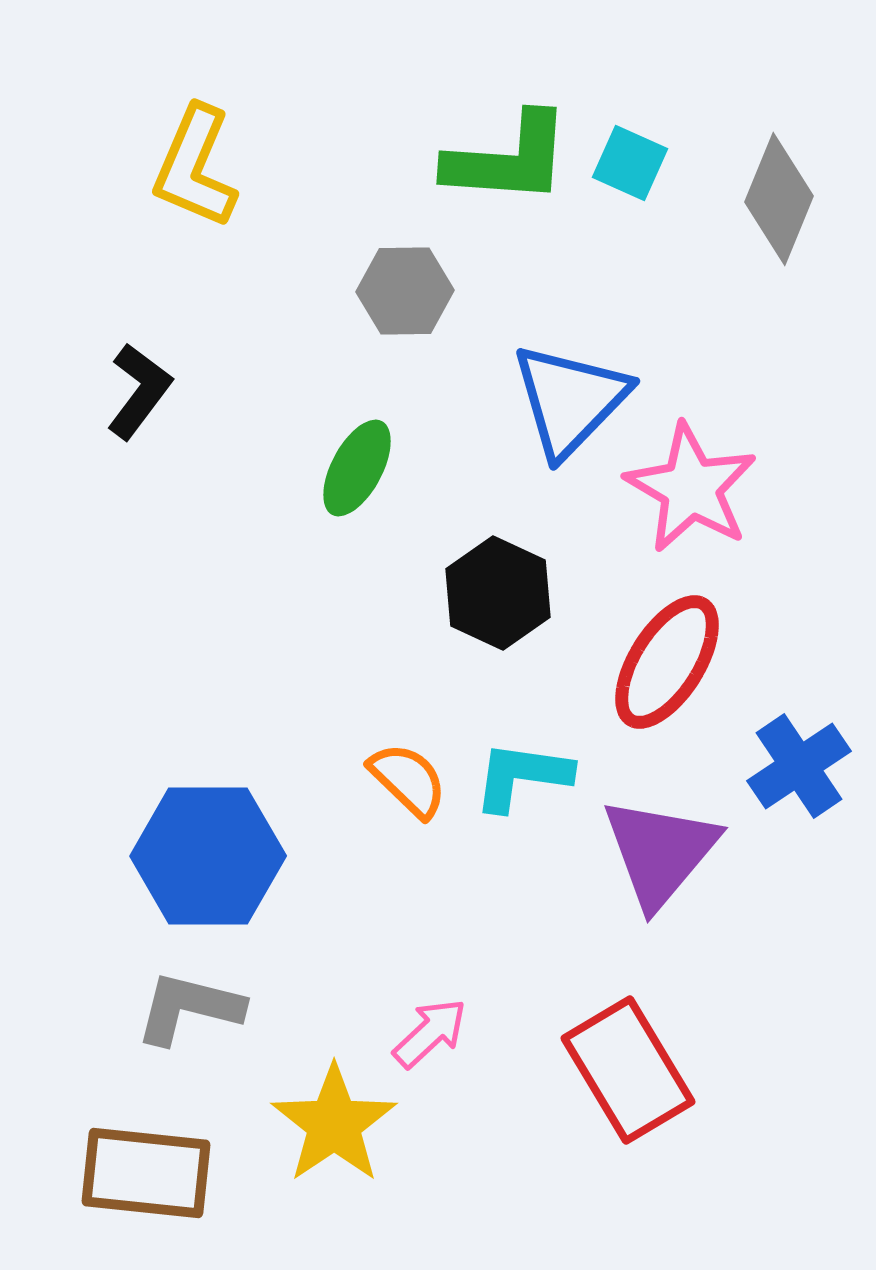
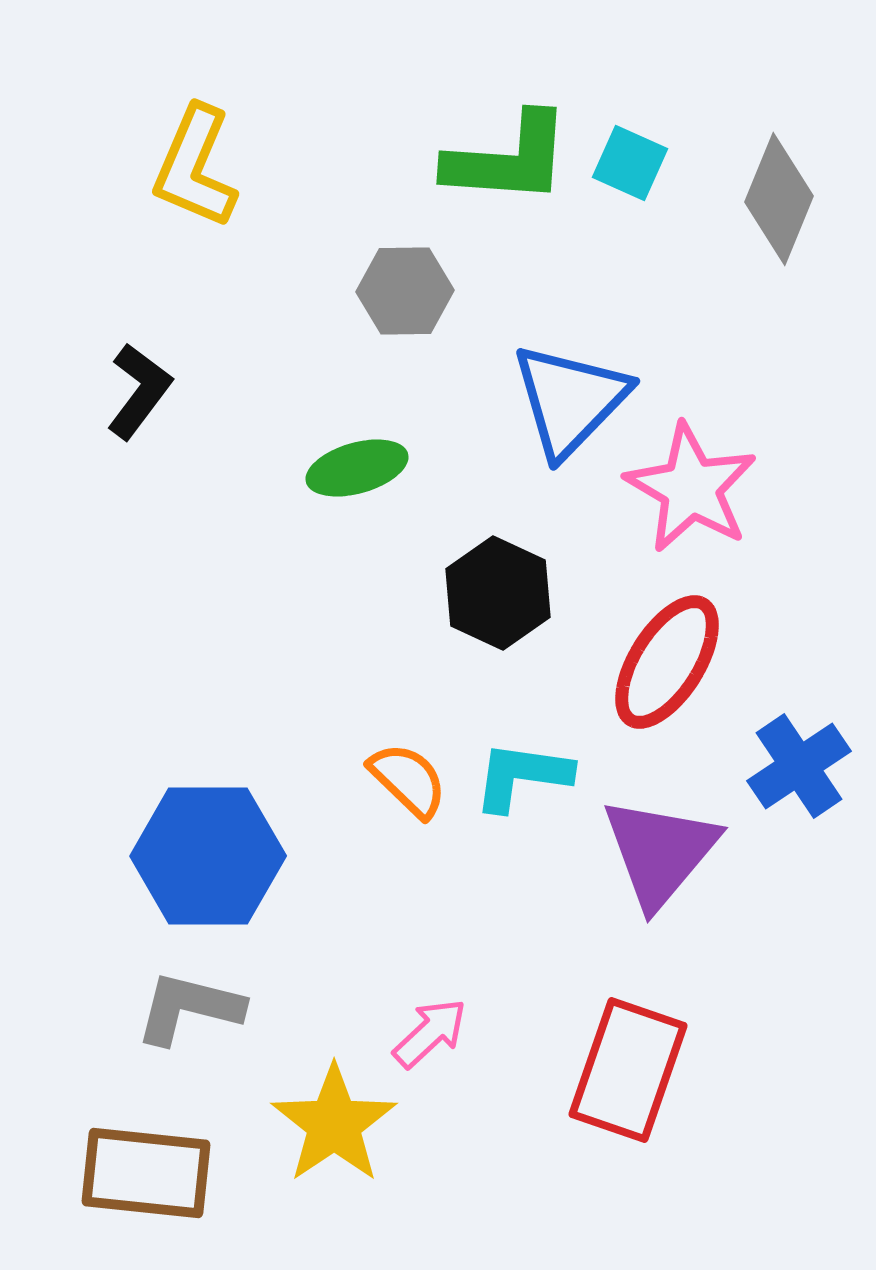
green ellipse: rotated 46 degrees clockwise
red rectangle: rotated 50 degrees clockwise
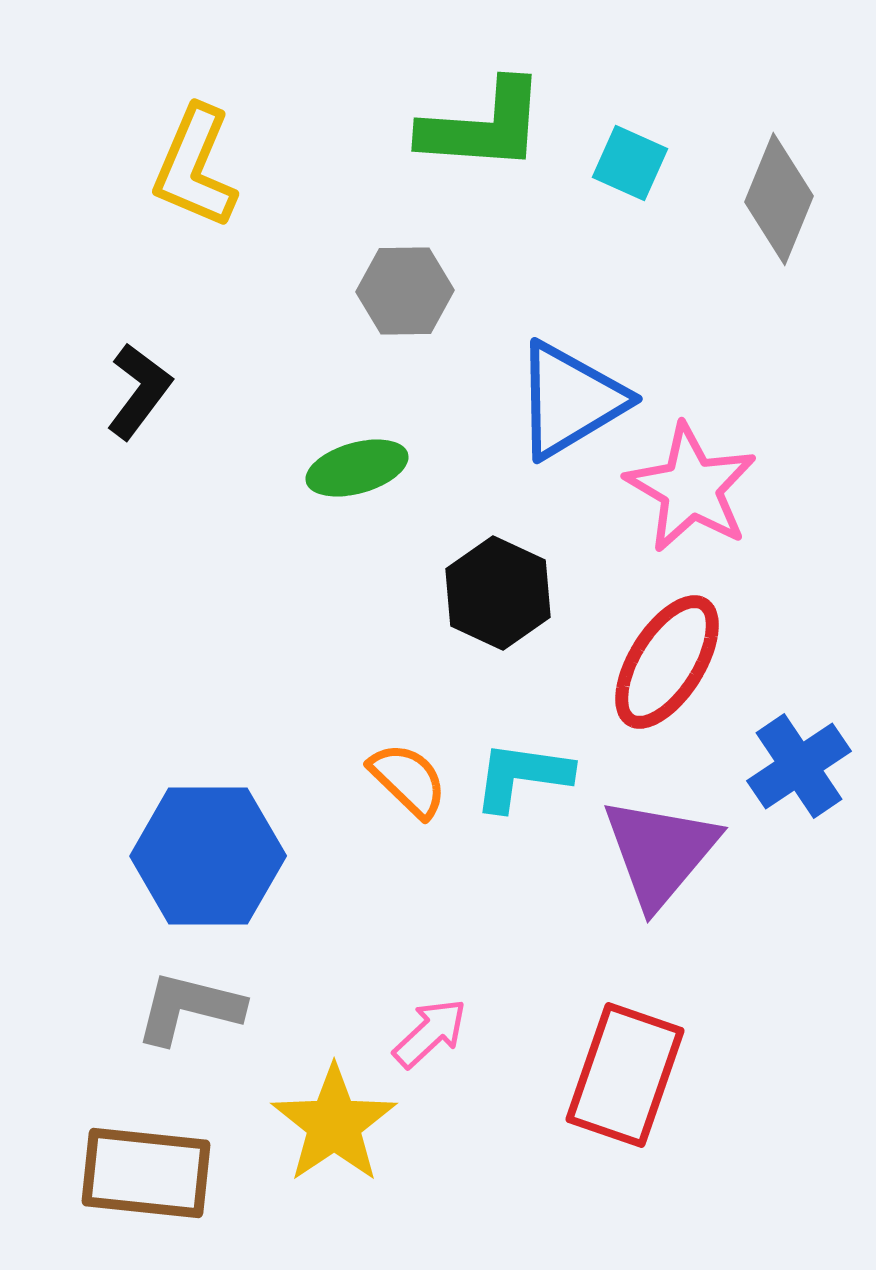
green L-shape: moved 25 px left, 33 px up
blue triangle: rotated 15 degrees clockwise
red rectangle: moved 3 px left, 5 px down
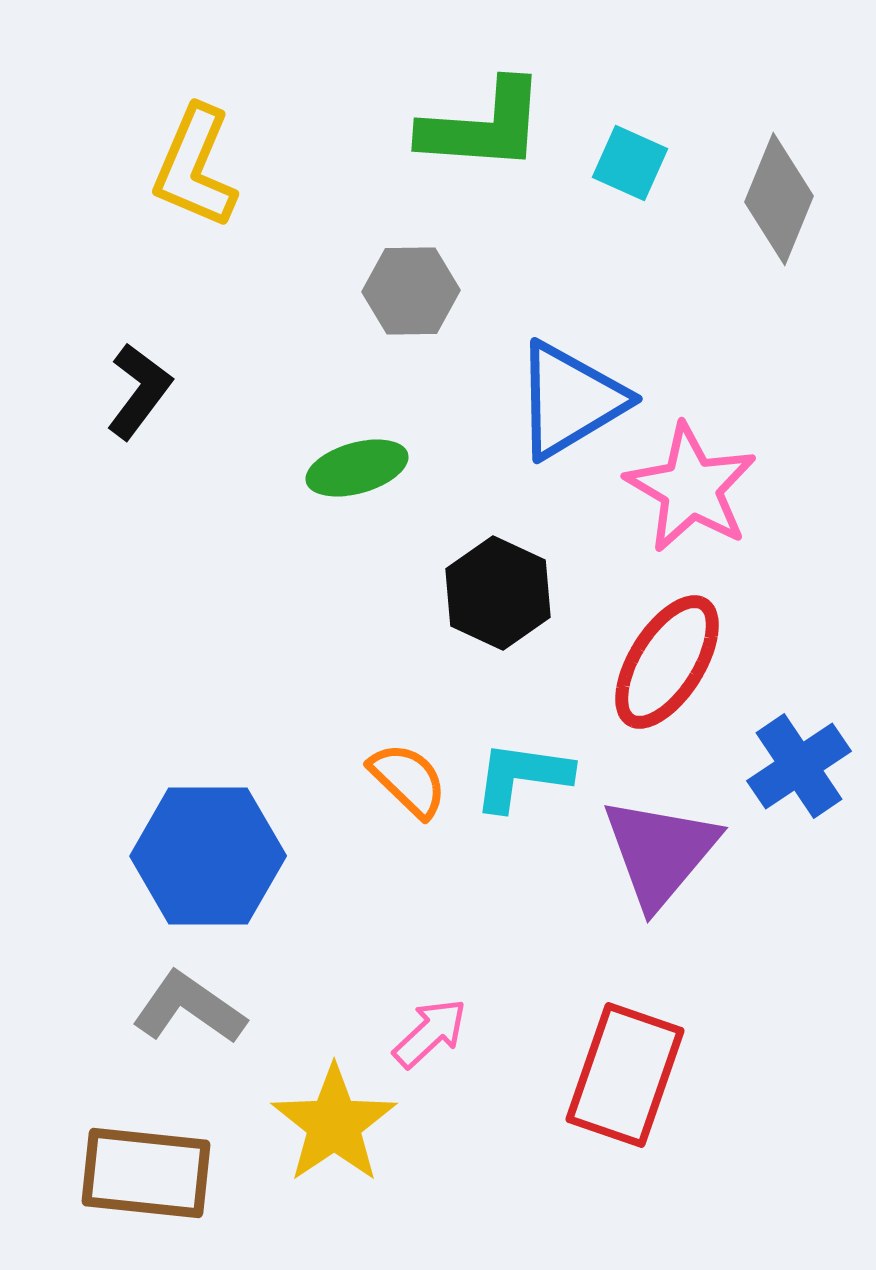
gray hexagon: moved 6 px right
gray L-shape: rotated 21 degrees clockwise
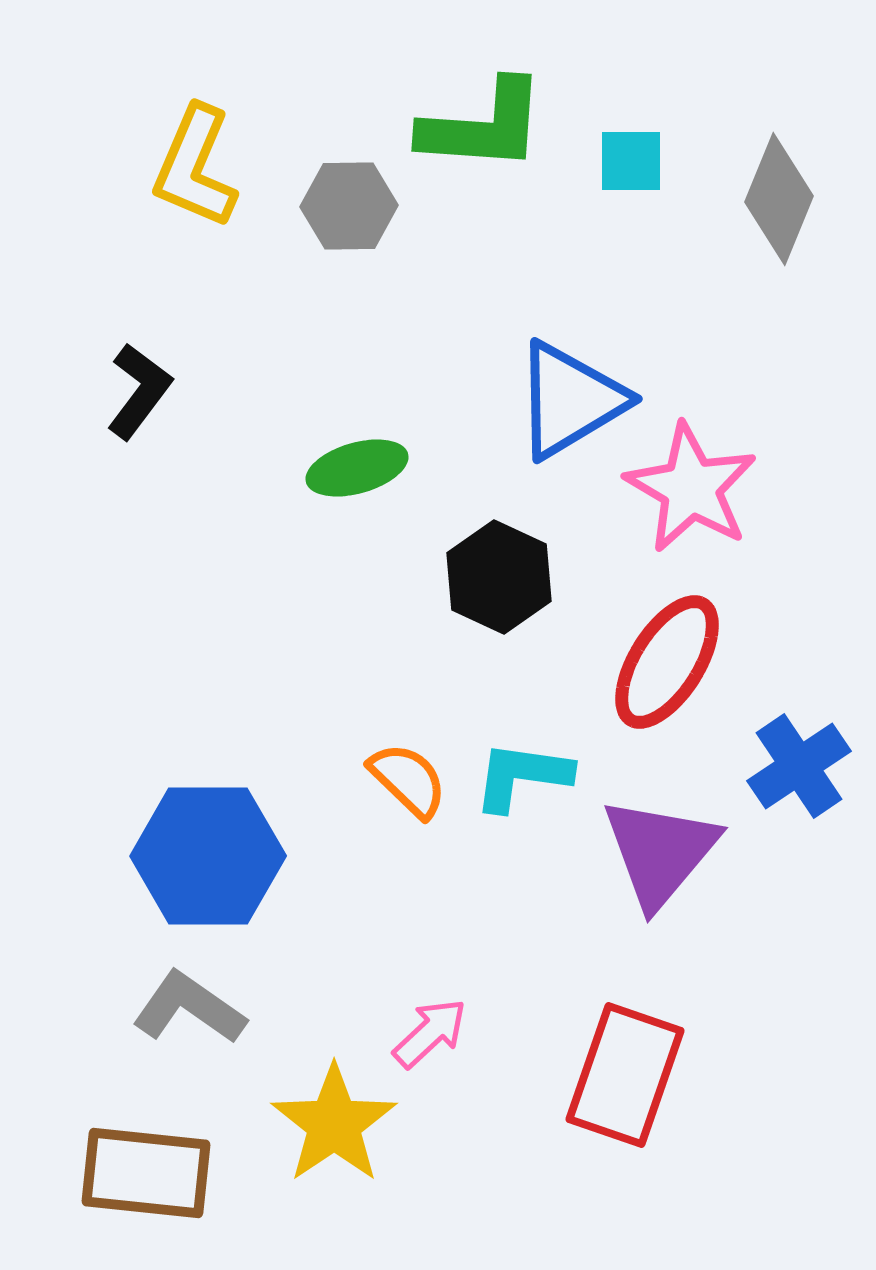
cyan square: moved 1 px right, 2 px up; rotated 24 degrees counterclockwise
gray hexagon: moved 62 px left, 85 px up
black hexagon: moved 1 px right, 16 px up
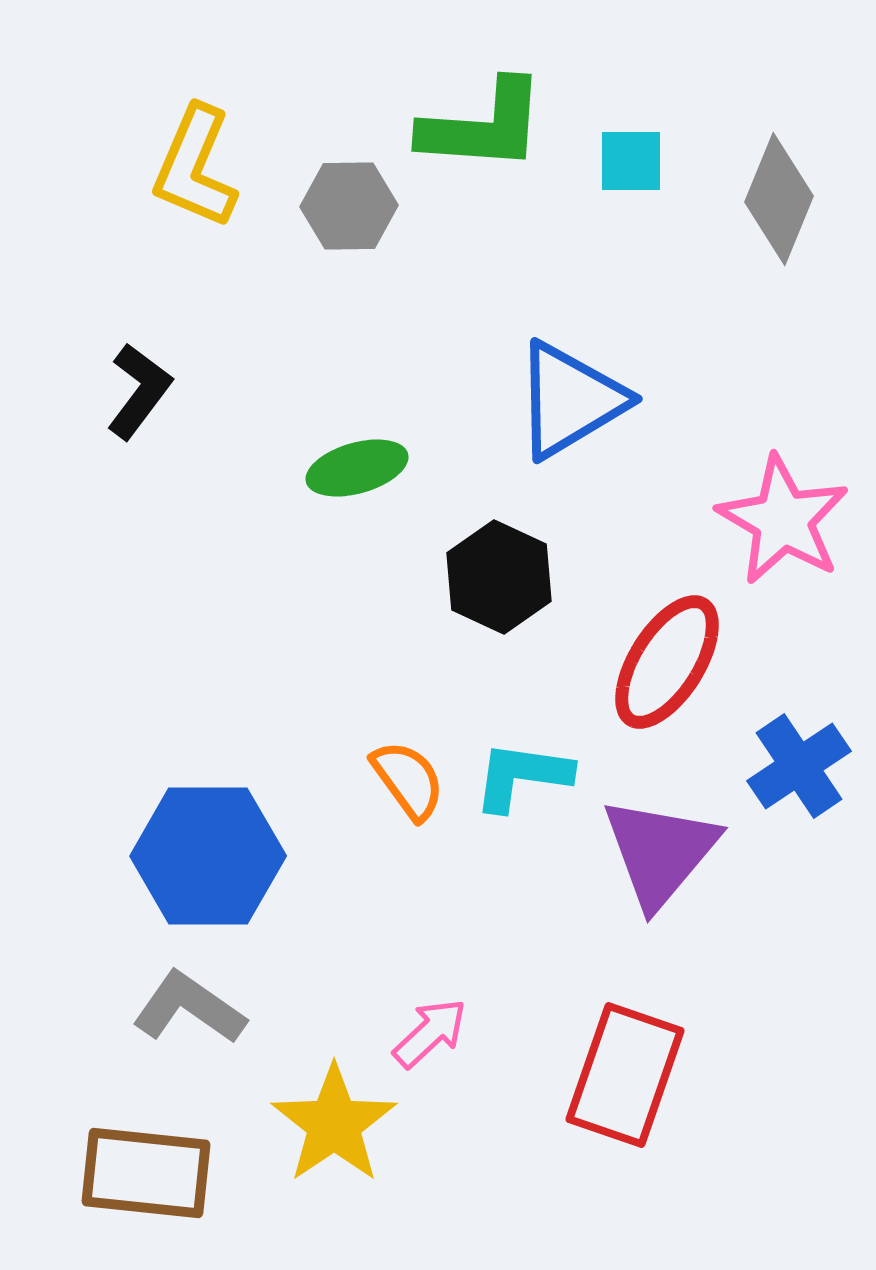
pink star: moved 92 px right, 32 px down
orange semicircle: rotated 10 degrees clockwise
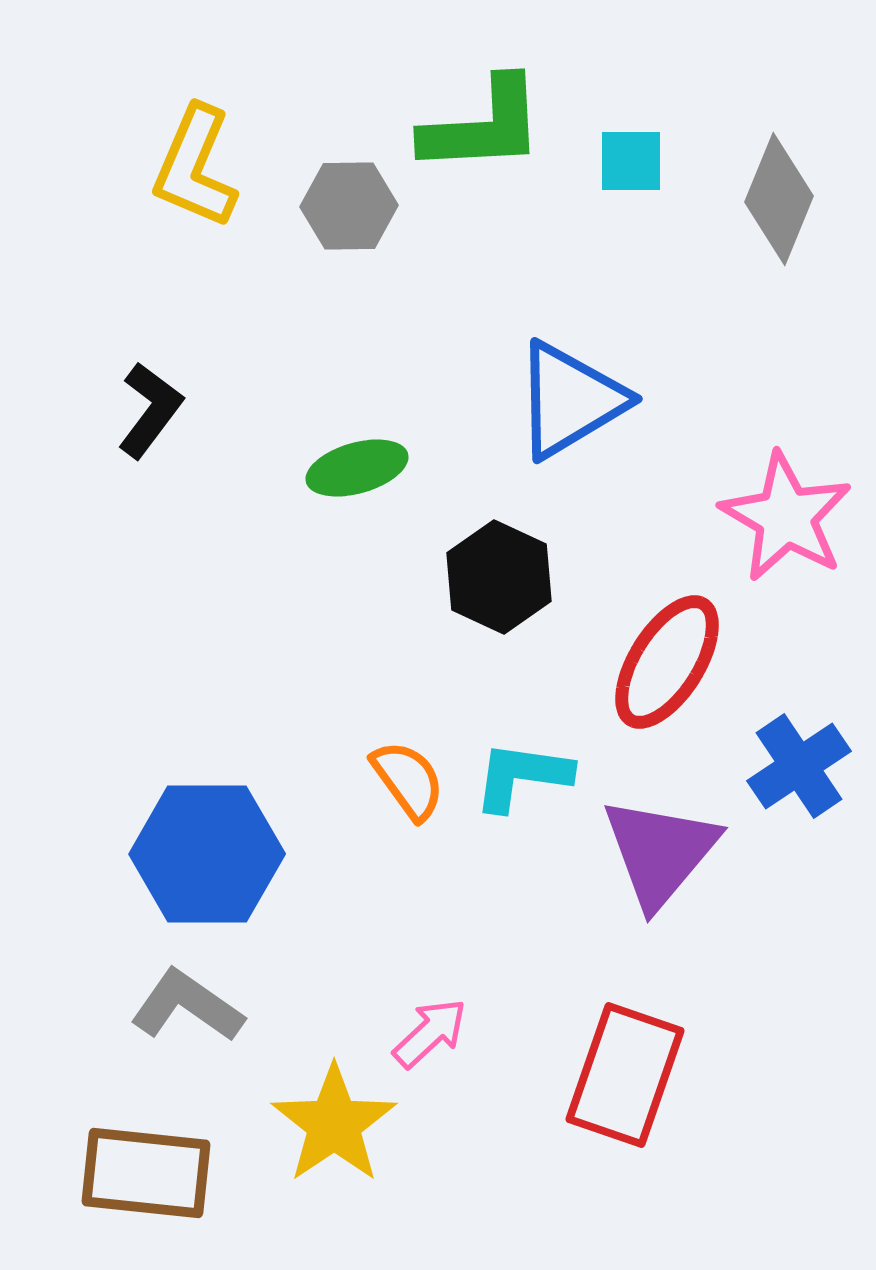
green L-shape: rotated 7 degrees counterclockwise
black L-shape: moved 11 px right, 19 px down
pink star: moved 3 px right, 3 px up
blue hexagon: moved 1 px left, 2 px up
gray L-shape: moved 2 px left, 2 px up
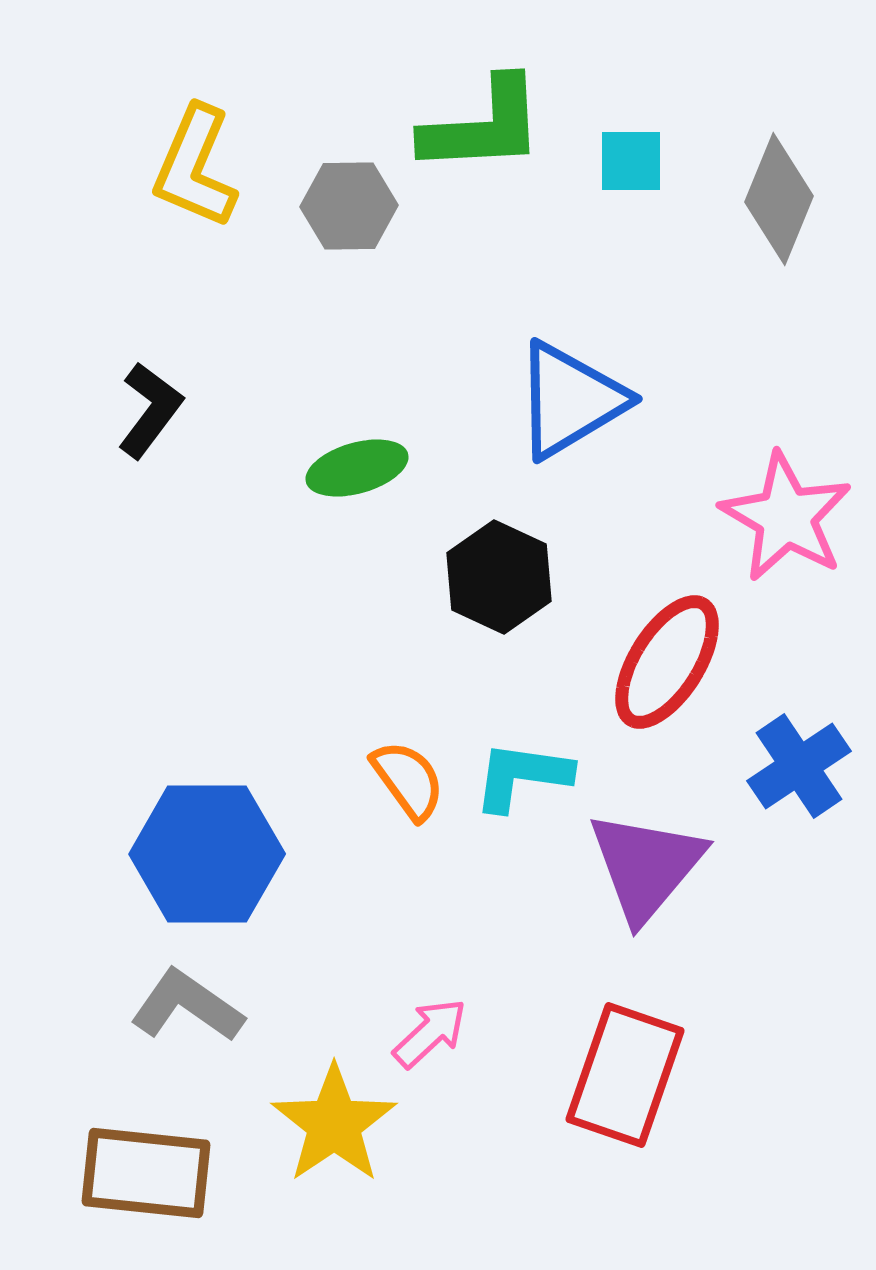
purple triangle: moved 14 px left, 14 px down
